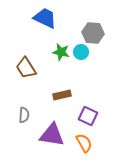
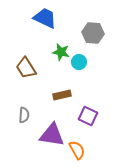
cyan circle: moved 2 px left, 10 px down
orange semicircle: moved 7 px left, 7 px down
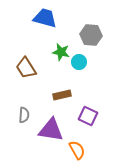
blue trapezoid: rotated 10 degrees counterclockwise
gray hexagon: moved 2 px left, 2 px down
purple triangle: moved 1 px left, 5 px up
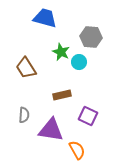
gray hexagon: moved 2 px down
green star: rotated 12 degrees clockwise
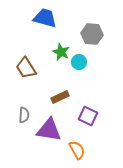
gray hexagon: moved 1 px right, 3 px up
brown rectangle: moved 2 px left, 2 px down; rotated 12 degrees counterclockwise
purple triangle: moved 2 px left
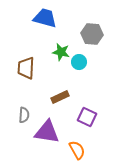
green star: rotated 12 degrees counterclockwise
brown trapezoid: rotated 35 degrees clockwise
purple square: moved 1 px left, 1 px down
purple triangle: moved 2 px left, 2 px down
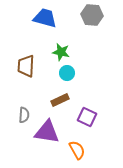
gray hexagon: moved 19 px up
cyan circle: moved 12 px left, 11 px down
brown trapezoid: moved 2 px up
brown rectangle: moved 3 px down
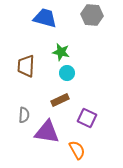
purple square: moved 1 px down
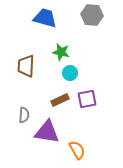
cyan circle: moved 3 px right
purple square: moved 19 px up; rotated 36 degrees counterclockwise
